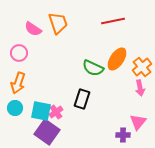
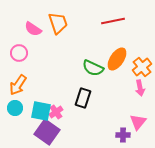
orange arrow: moved 2 px down; rotated 15 degrees clockwise
black rectangle: moved 1 px right, 1 px up
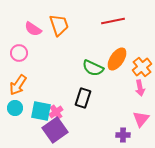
orange trapezoid: moved 1 px right, 2 px down
pink triangle: moved 3 px right, 3 px up
purple square: moved 8 px right, 2 px up; rotated 20 degrees clockwise
